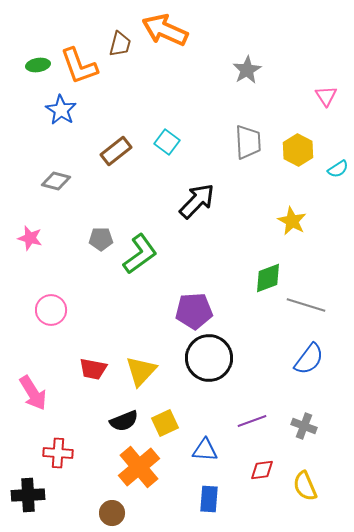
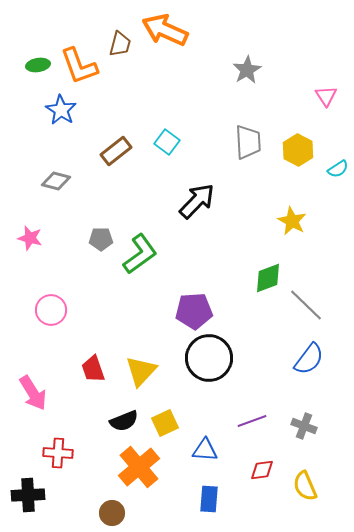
gray line: rotated 27 degrees clockwise
red trapezoid: rotated 60 degrees clockwise
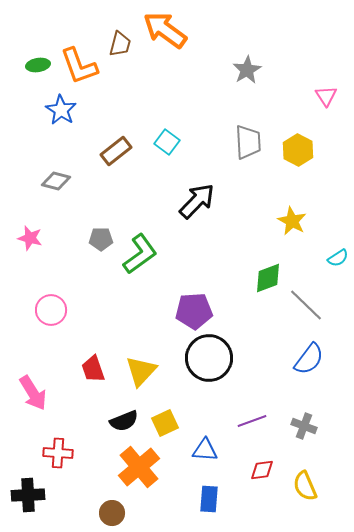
orange arrow: rotated 12 degrees clockwise
cyan semicircle: moved 89 px down
